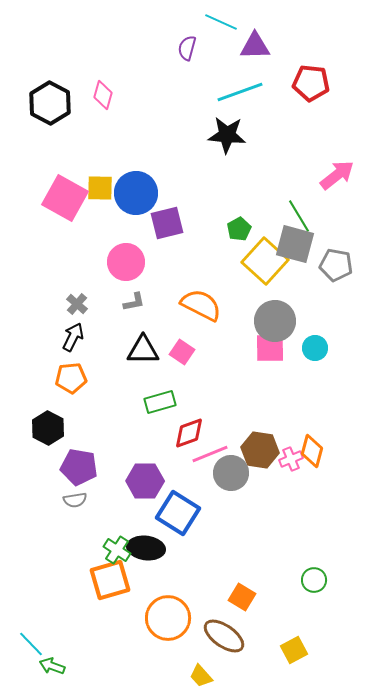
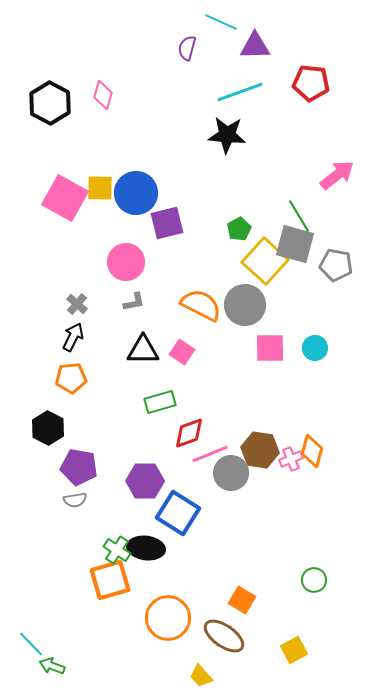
gray circle at (275, 321): moved 30 px left, 16 px up
orange square at (242, 597): moved 3 px down
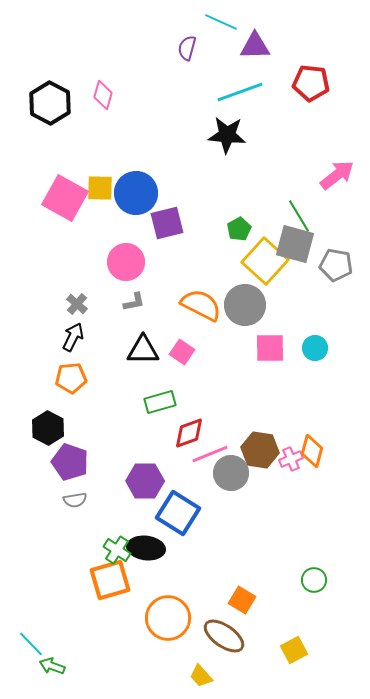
purple pentagon at (79, 467): moved 9 px left, 5 px up; rotated 9 degrees clockwise
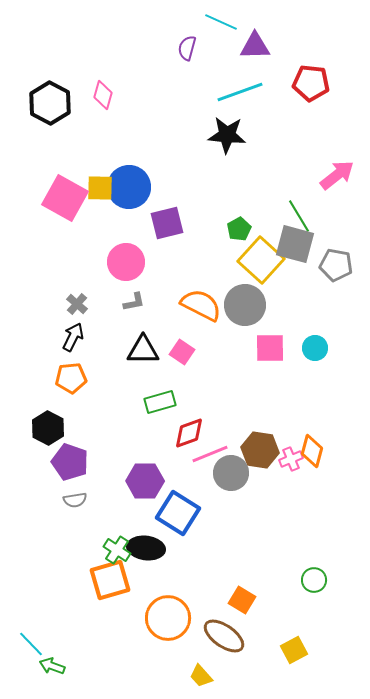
blue circle at (136, 193): moved 7 px left, 6 px up
yellow square at (265, 261): moved 4 px left, 1 px up
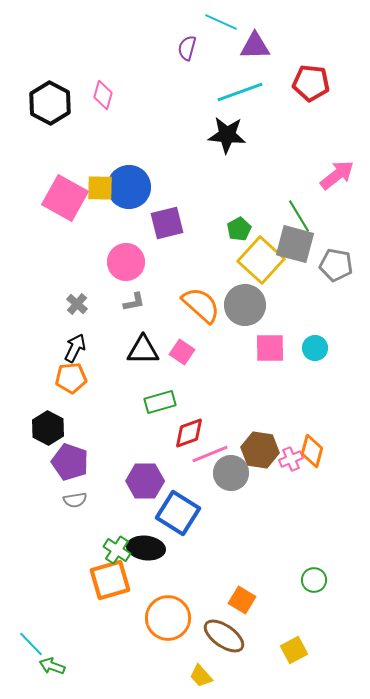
orange semicircle at (201, 305): rotated 15 degrees clockwise
black arrow at (73, 337): moved 2 px right, 11 px down
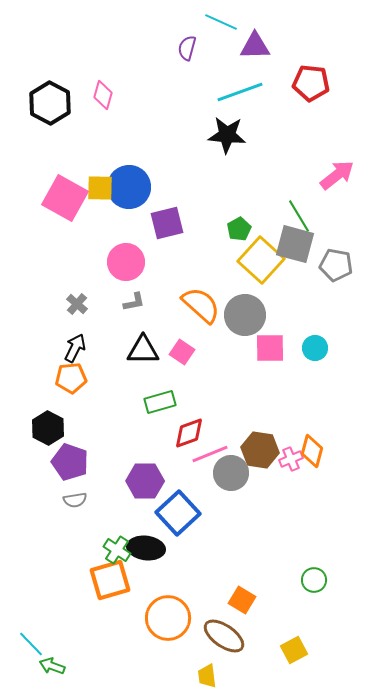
gray circle at (245, 305): moved 10 px down
blue square at (178, 513): rotated 15 degrees clockwise
yellow trapezoid at (201, 676): moved 6 px right; rotated 35 degrees clockwise
